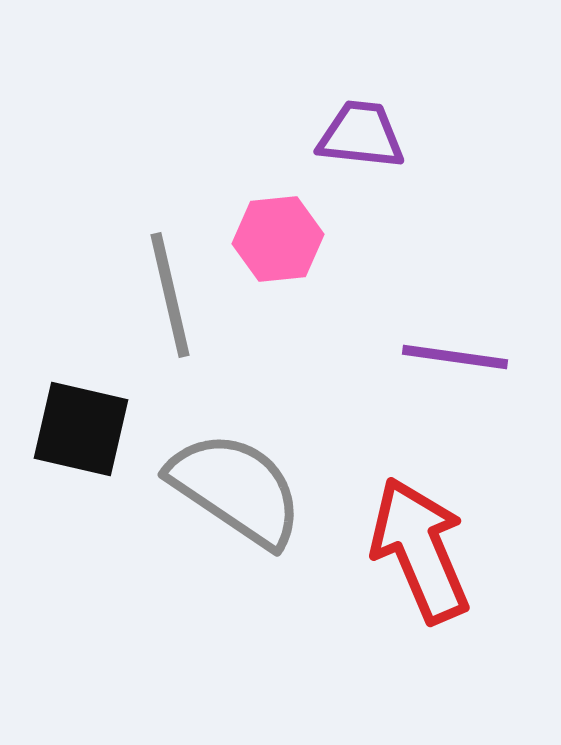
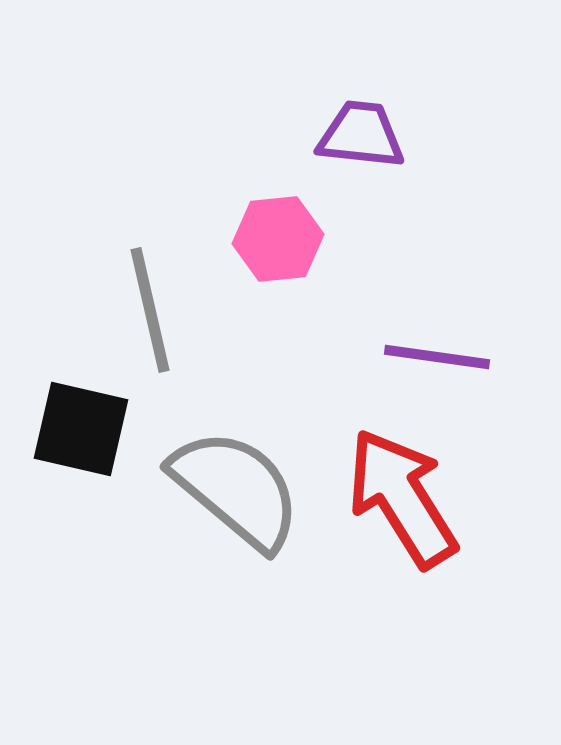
gray line: moved 20 px left, 15 px down
purple line: moved 18 px left
gray semicircle: rotated 6 degrees clockwise
red arrow: moved 18 px left, 52 px up; rotated 9 degrees counterclockwise
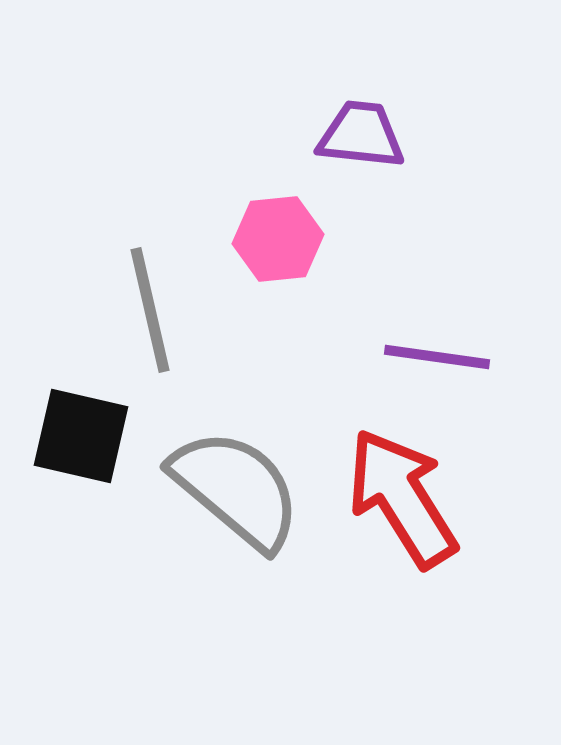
black square: moved 7 px down
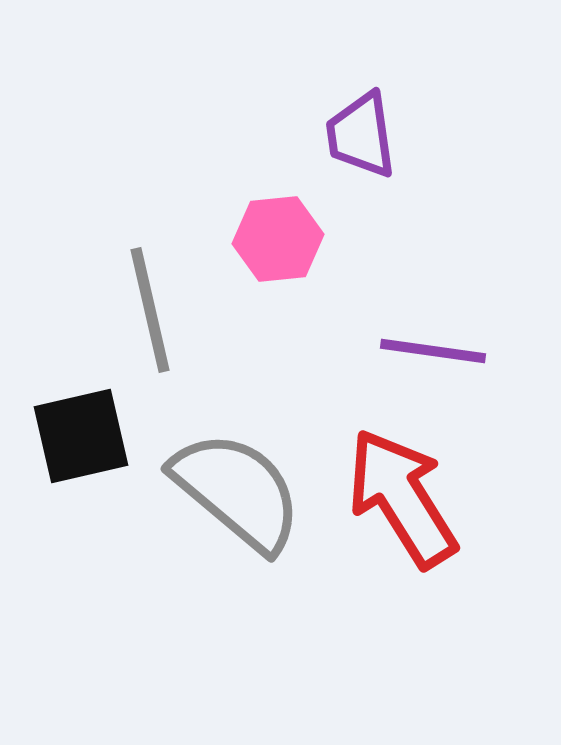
purple trapezoid: rotated 104 degrees counterclockwise
purple line: moved 4 px left, 6 px up
black square: rotated 26 degrees counterclockwise
gray semicircle: moved 1 px right, 2 px down
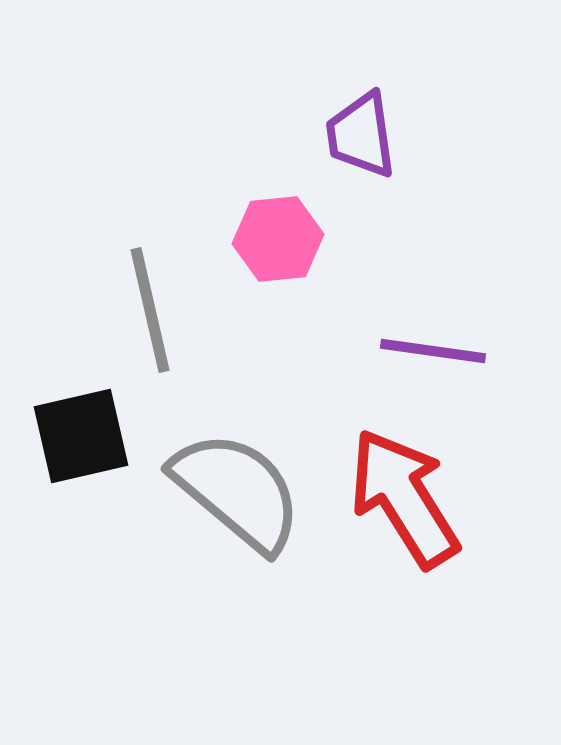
red arrow: moved 2 px right
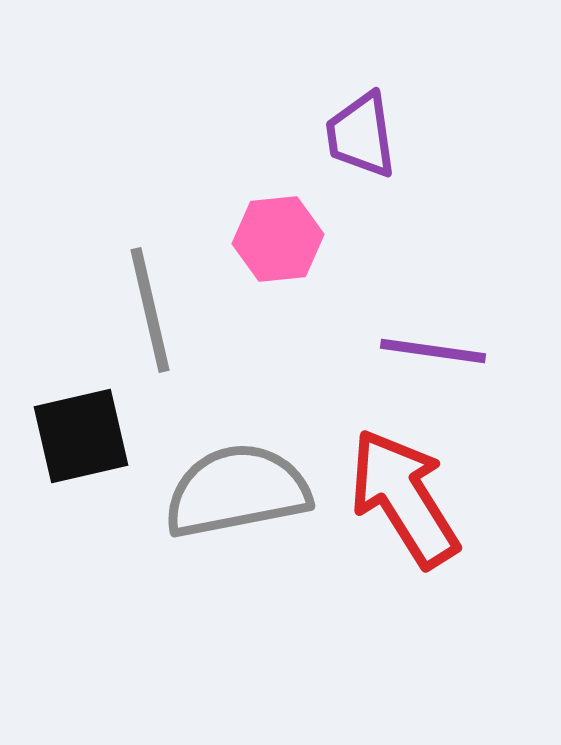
gray semicircle: rotated 51 degrees counterclockwise
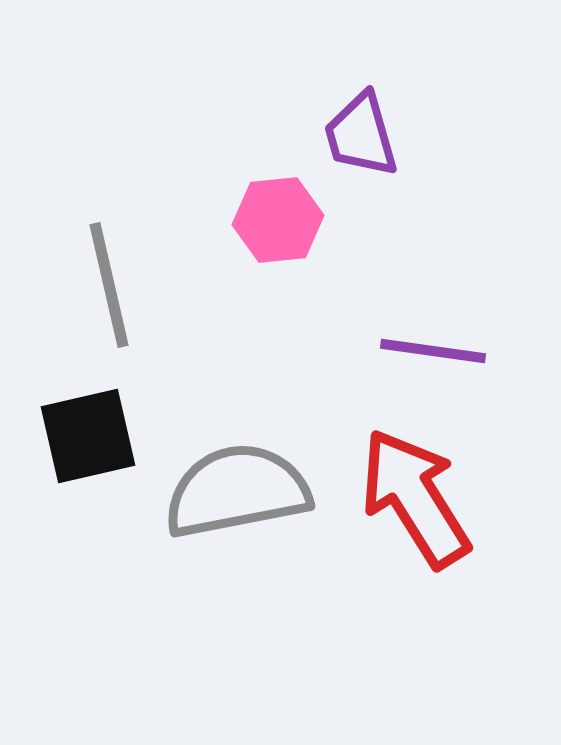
purple trapezoid: rotated 8 degrees counterclockwise
pink hexagon: moved 19 px up
gray line: moved 41 px left, 25 px up
black square: moved 7 px right
red arrow: moved 11 px right
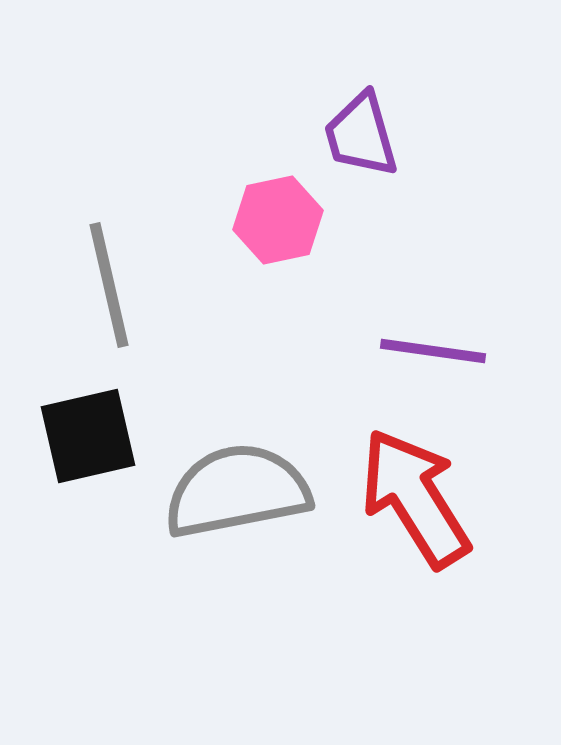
pink hexagon: rotated 6 degrees counterclockwise
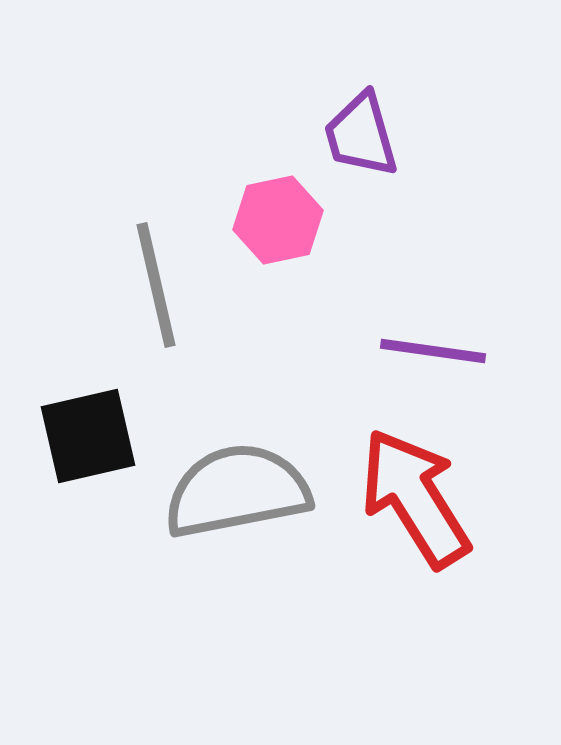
gray line: moved 47 px right
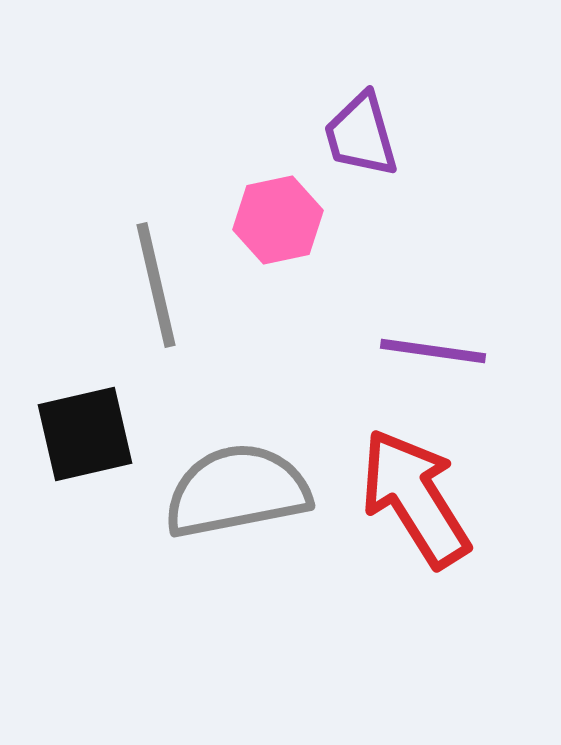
black square: moved 3 px left, 2 px up
